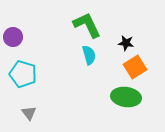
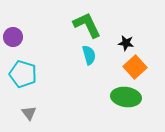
orange square: rotated 10 degrees counterclockwise
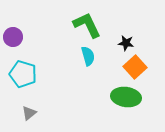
cyan semicircle: moved 1 px left, 1 px down
gray triangle: rotated 28 degrees clockwise
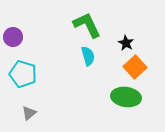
black star: rotated 21 degrees clockwise
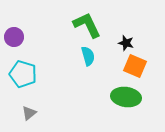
purple circle: moved 1 px right
black star: rotated 14 degrees counterclockwise
orange square: moved 1 px up; rotated 25 degrees counterclockwise
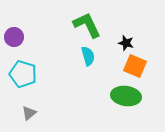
green ellipse: moved 1 px up
